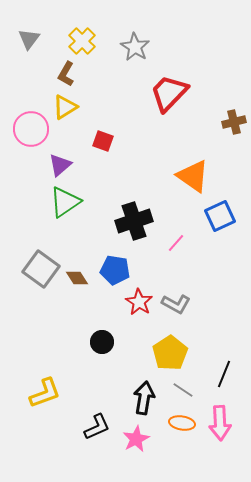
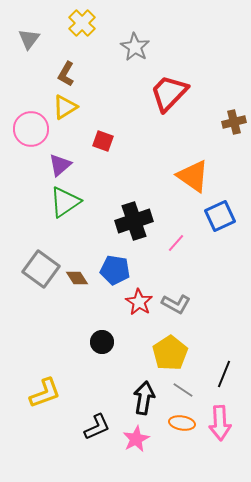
yellow cross: moved 18 px up
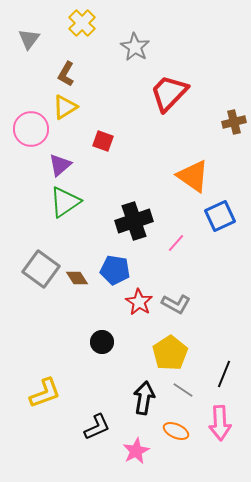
orange ellipse: moved 6 px left, 8 px down; rotated 15 degrees clockwise
pink star: moved 12 px down
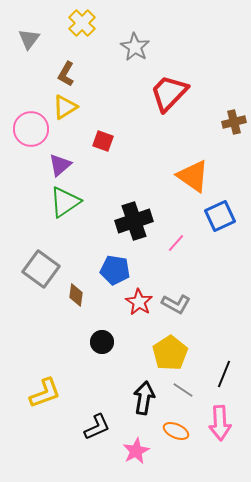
brown diamond: moved 1 px left, 17 px down; rotated 40 degrees clockwise
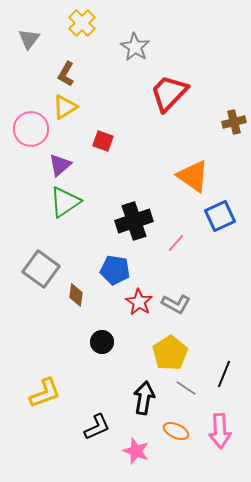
gray line: moved 3 px right, 2 px up
pink arrow: moved 8 px down
pink star: rotated 24 degrees counterclockwise
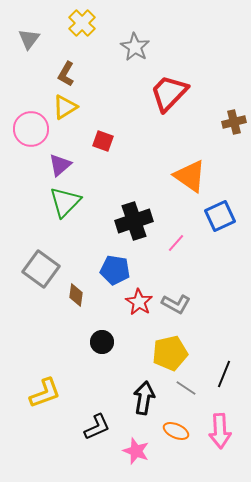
orange triangle: moved 3 px left
green triangle: rotated 12 degrees counterclockwise
yellow pentagon: rotated 20 degrees clockwise
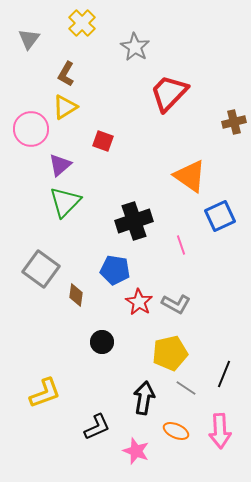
pink line: moved 5 px right, 2 px down; rotated 60 degrees counterclockwise
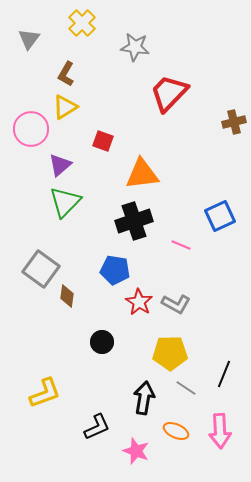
gray star: rotated 24 degrees counterclockwise
orange triangle: moved 48 px left, 2 px up; rotated 42 degrees counterclockwise
pink line: rotated 48 degrees counterclockwise
brown diamond: moved 9 px left, 1 px down
yellow pentagon: rotated 12 degrees clockwise
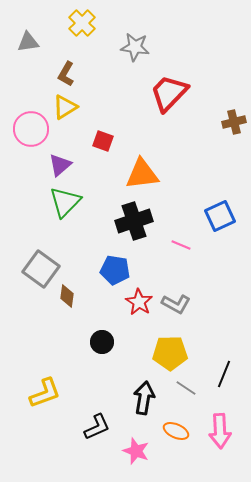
gray triangle: moved 1 px left, 3 px down; rotated 45 degrees clockwise
